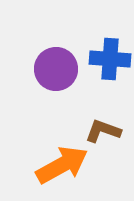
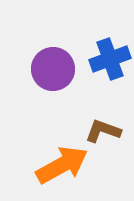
blue cross: rotated 24 degrees counterclockwise
purple circle: moved 3 px left
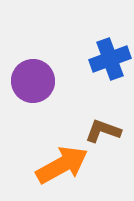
purple circle: moved 20 px left, 12 px down
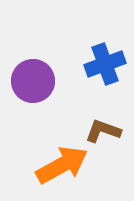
blue cross: moved 5 px left, 5 px down
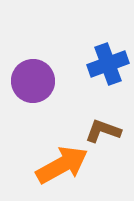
blue cross: moved 3 px right
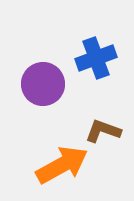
blue cross: moved 12 px left, 6 px up
purple circle: moved 10 px right, 3 px down
